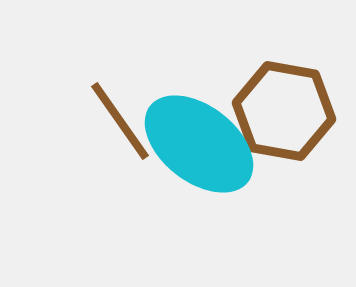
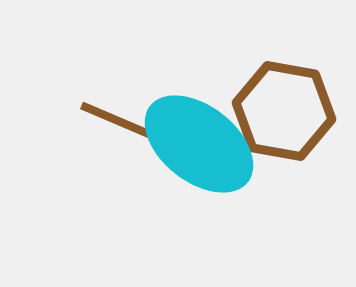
brown line: moved 3 px right, 2 px down; rotated 32 degrees counterclockwise
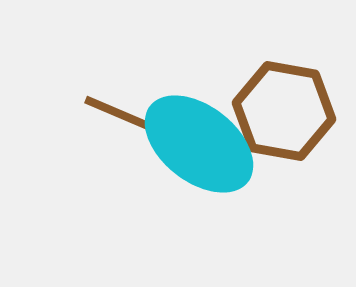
brown line: moved 4 px right, 6 px up
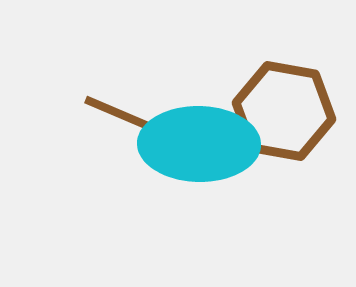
cyan ellipse: rotated 37 degrees counterclockwise
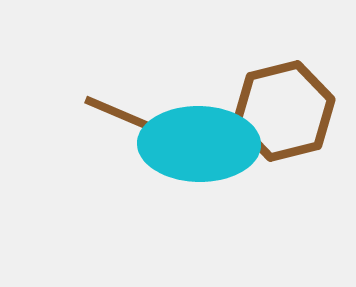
brown hexagon: rotated 24 degrees counterclockwise
